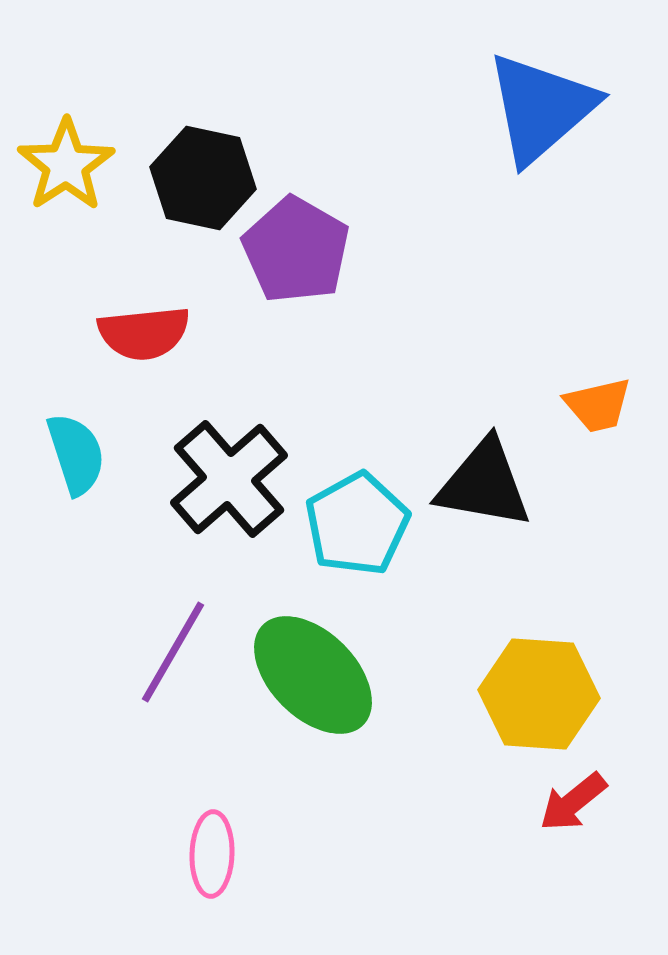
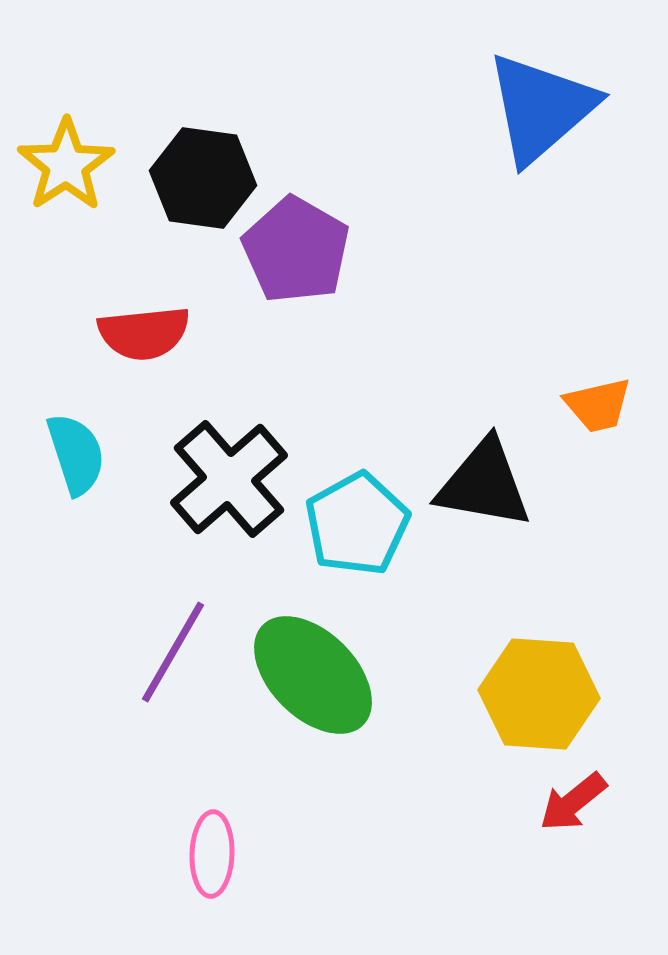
black hexagon: rotated 4 degrees counterclockwise
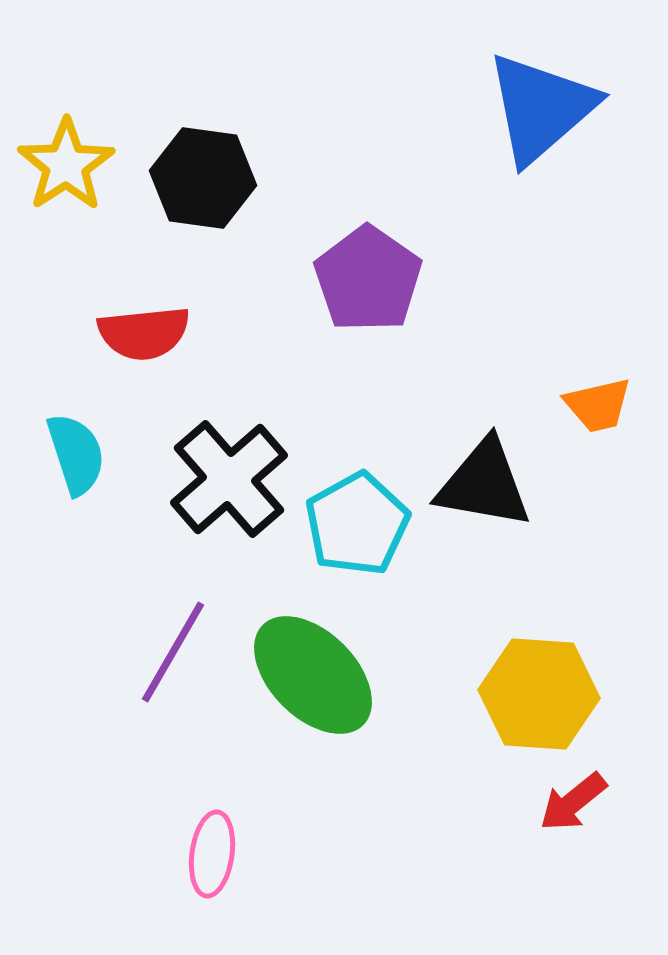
purple pentagon: moved 72 px right, 29 px down; rotated 5 degrees clockwise
pink ellipse: rotated 6 degrees clockwise
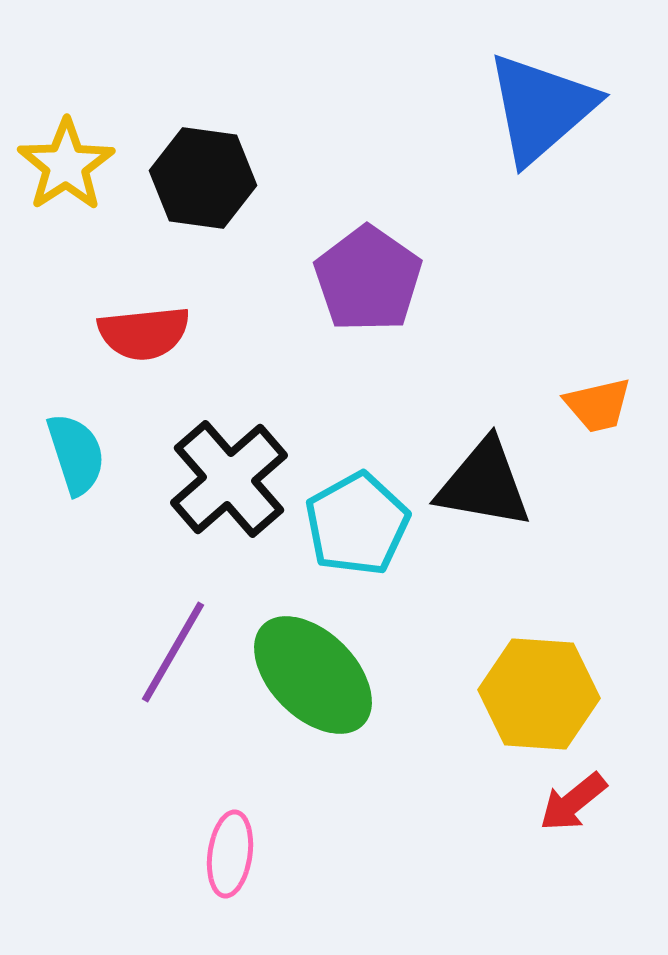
pink ellipse: moved 18 px right
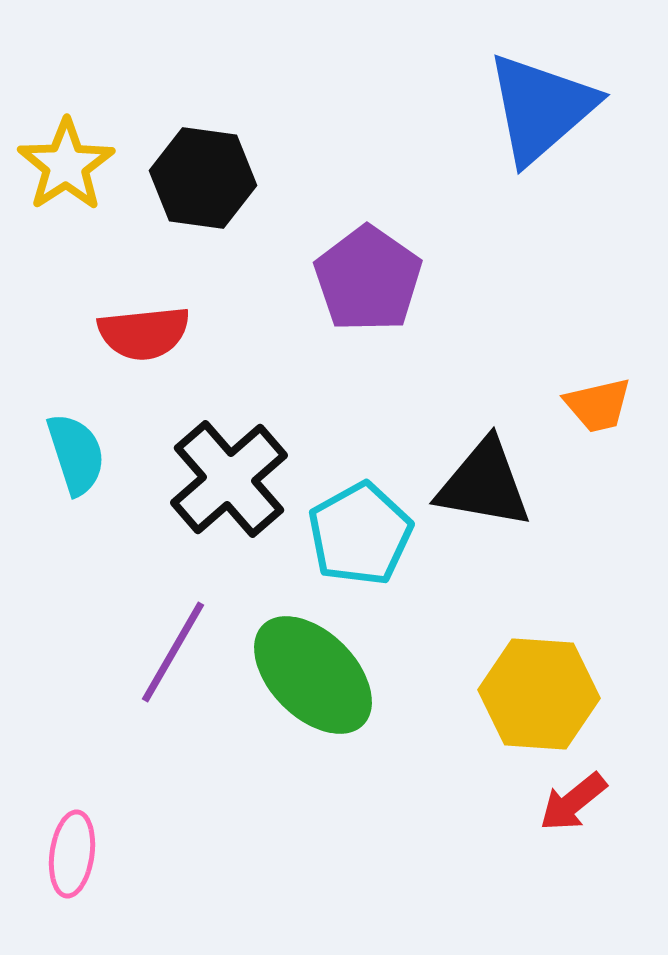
cyan pentagon: moved 3 px right, 10 px down
pink ellipse: moved 158 px left
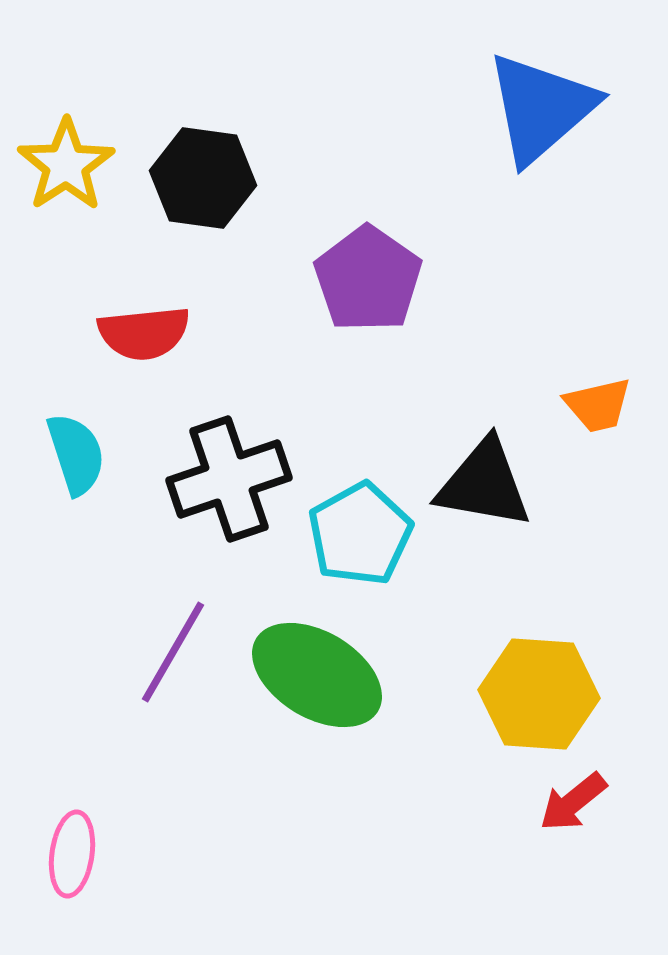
black cross: rotated 22 degrees clockwise
green ellipse: moved 4 px right; rotated 14 degrees counterclockwise
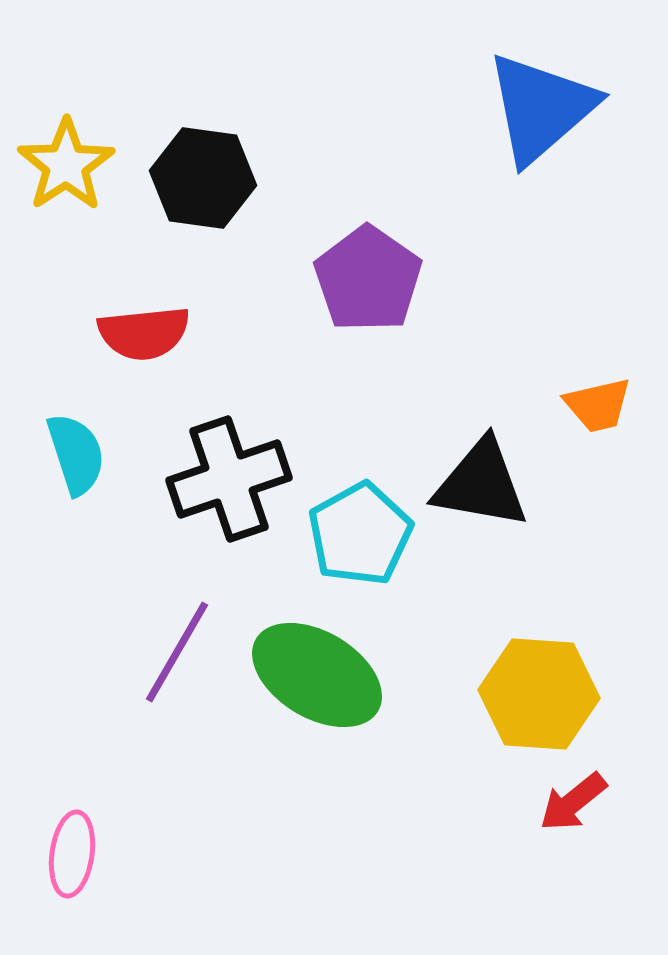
black triangle: moved 3 px left
purple line: moved 4 px right
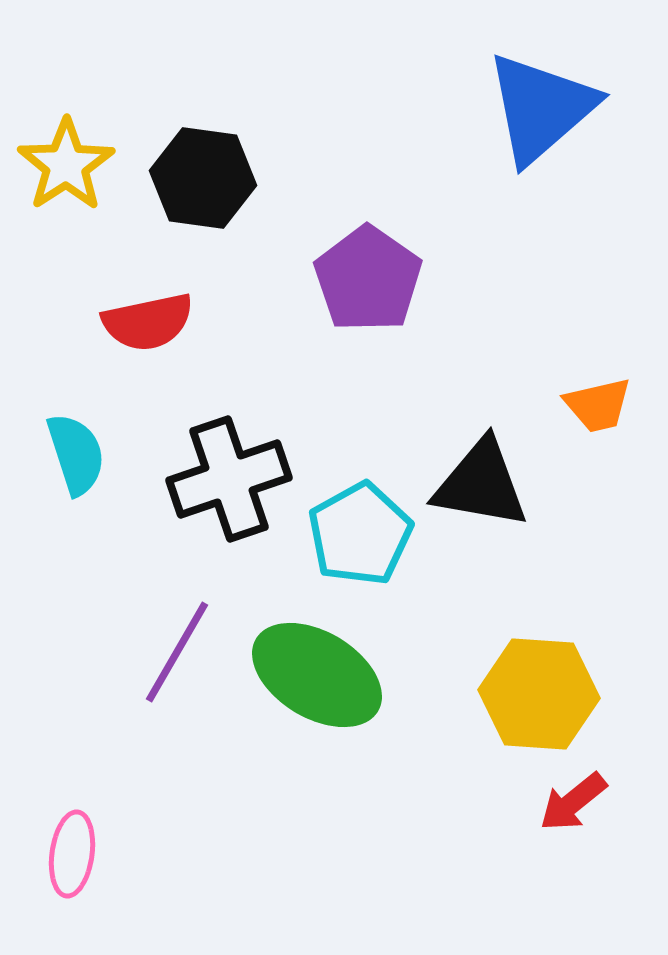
red semicircle: moved 4 px right, 11 px up; rotated 6 degrees counterclockwise
